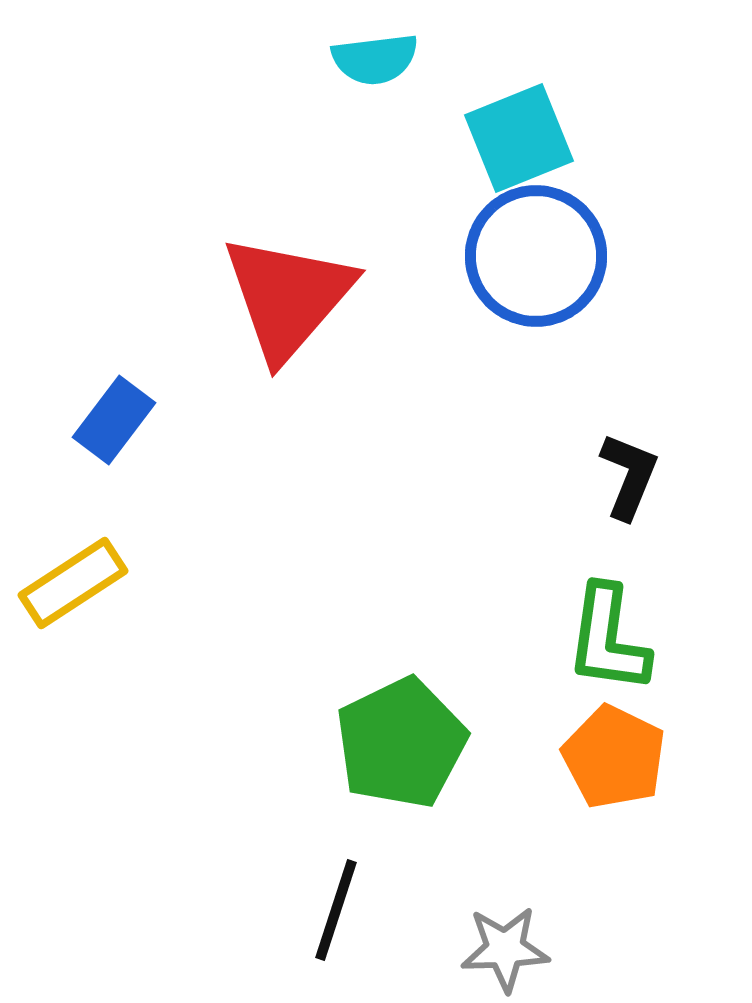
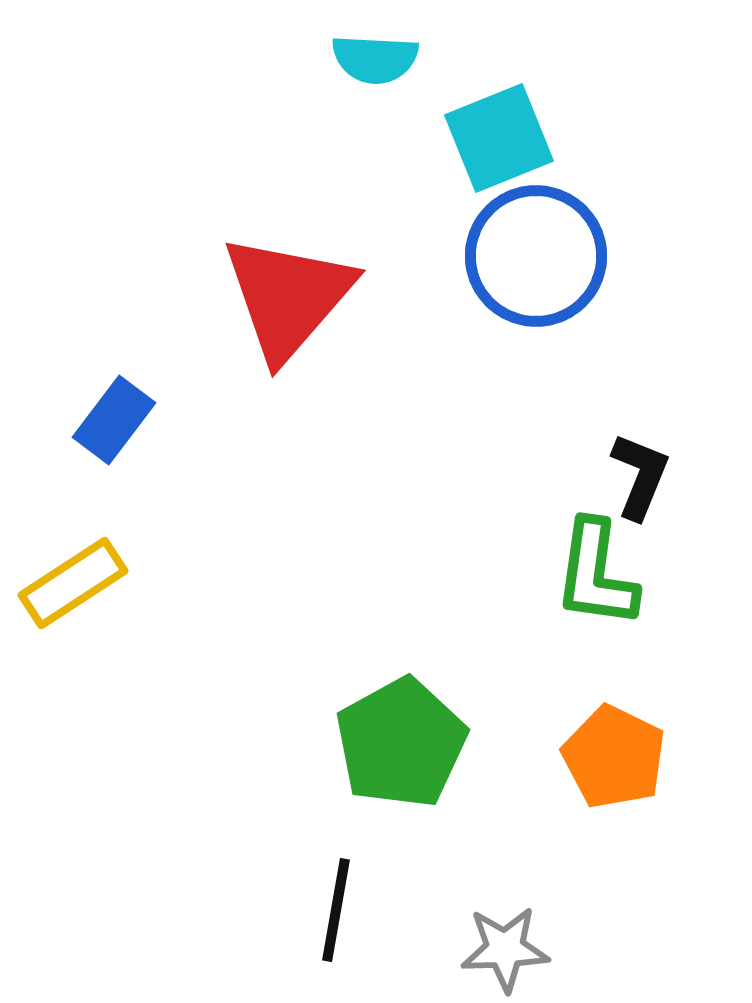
cyan semicircle: rotated 10 degrees clockwise
cyan square: moved 20 px left
black L-shape: moved 11 px right
green L-shape: moved 12 px left, 65 px up
green pentagon: rotated 3 degrees counterclockwise
black line: rotated 8 degrees counterclockwise
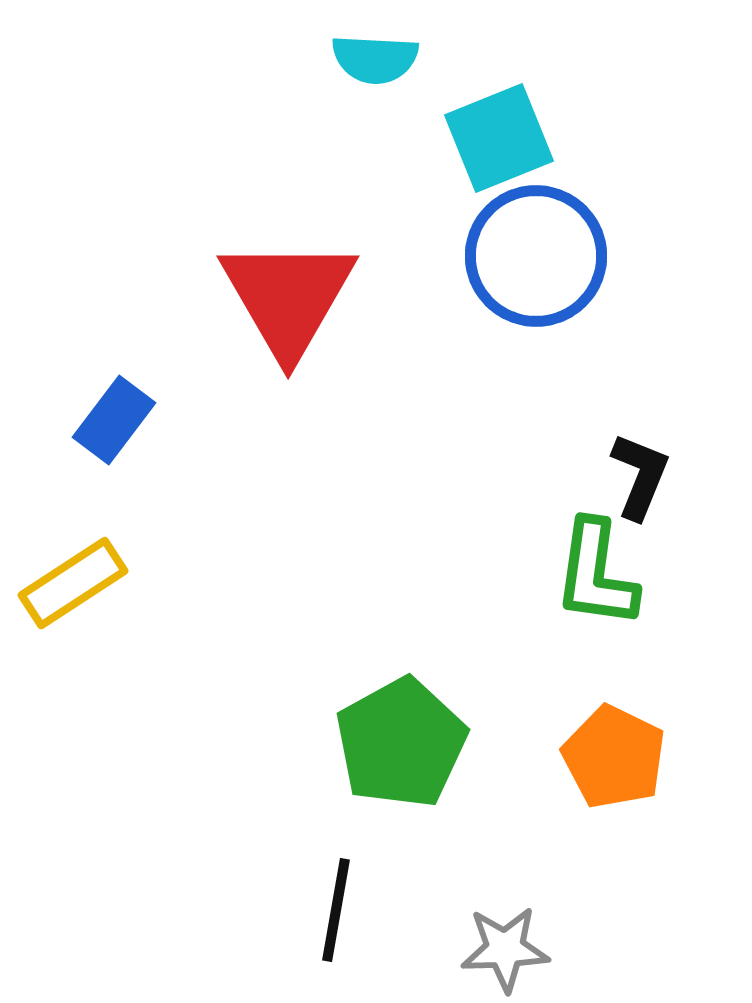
red triangle: rotated 11 degrees counterclockwise
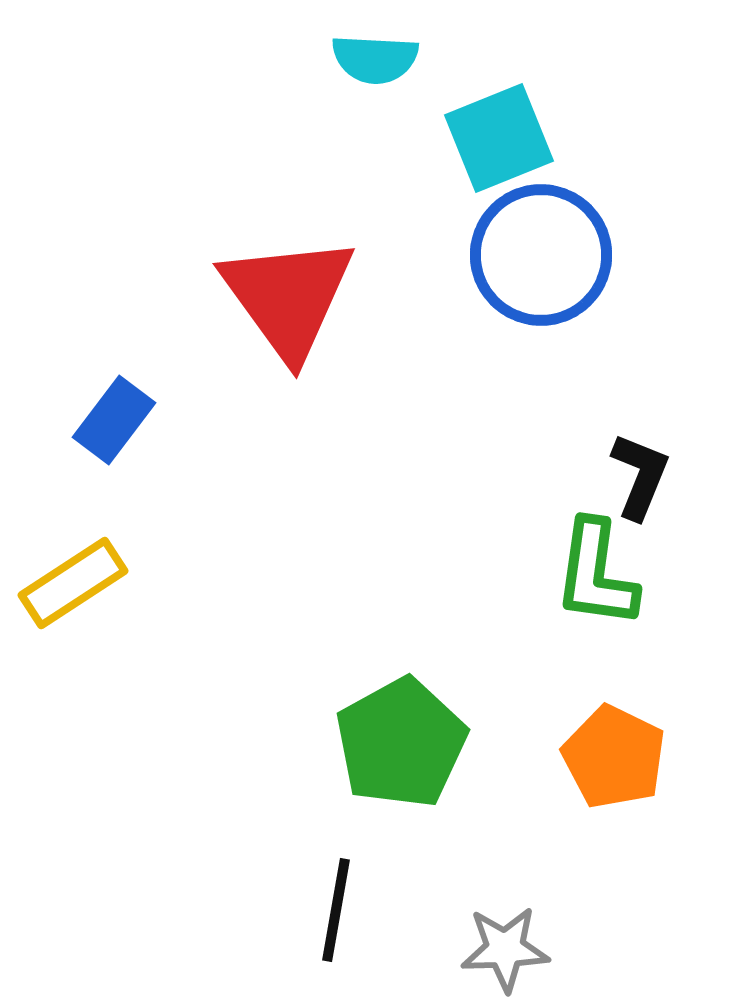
blue circle: moved 5 px right, 1 px up
red triangle: rotated 6 degrees counterclockwise
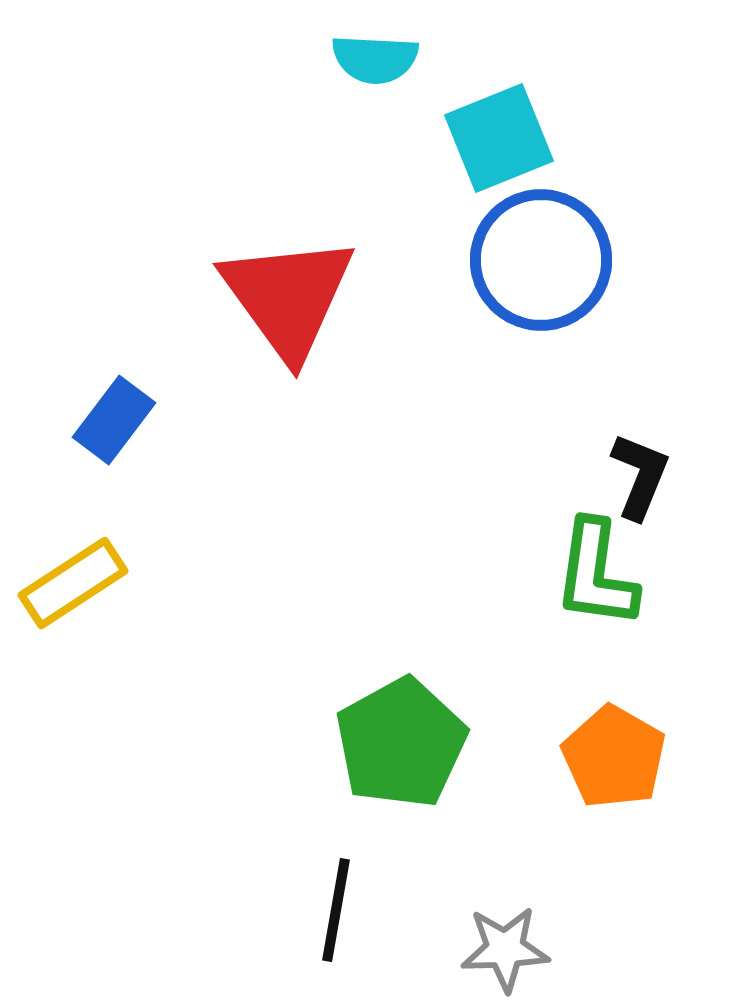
blue circle: moved 5 px down
orange pentagon: rotated 4 degrees clockwise
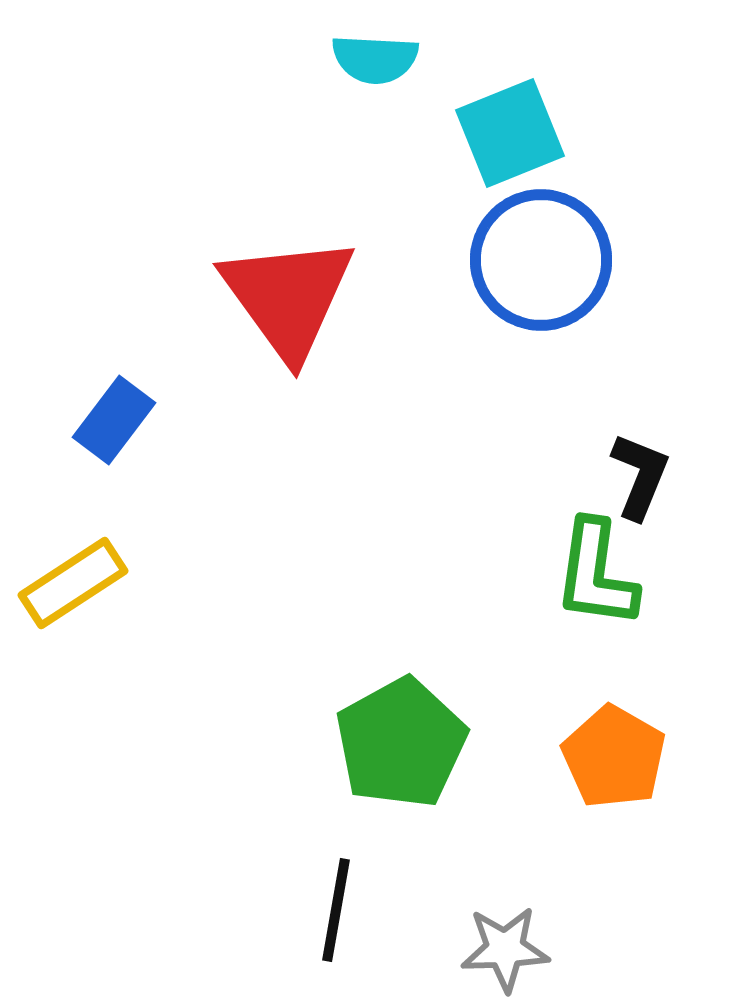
cyan square: moved 11 px right, 5 px up
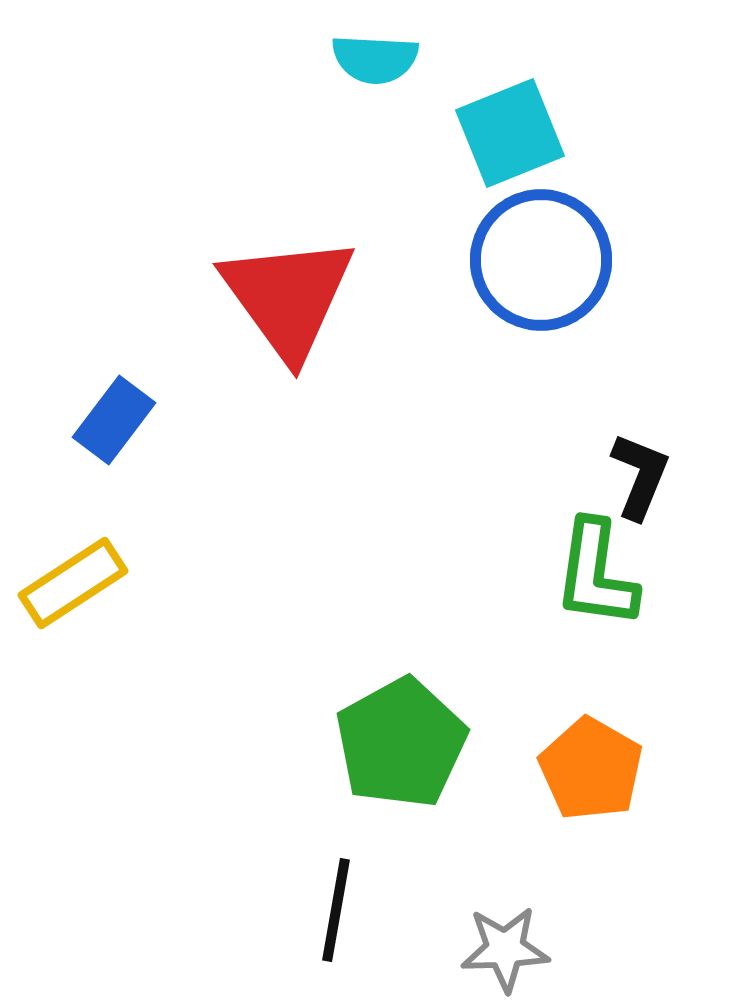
orange pentagon: moved 23 px left, 12 px down
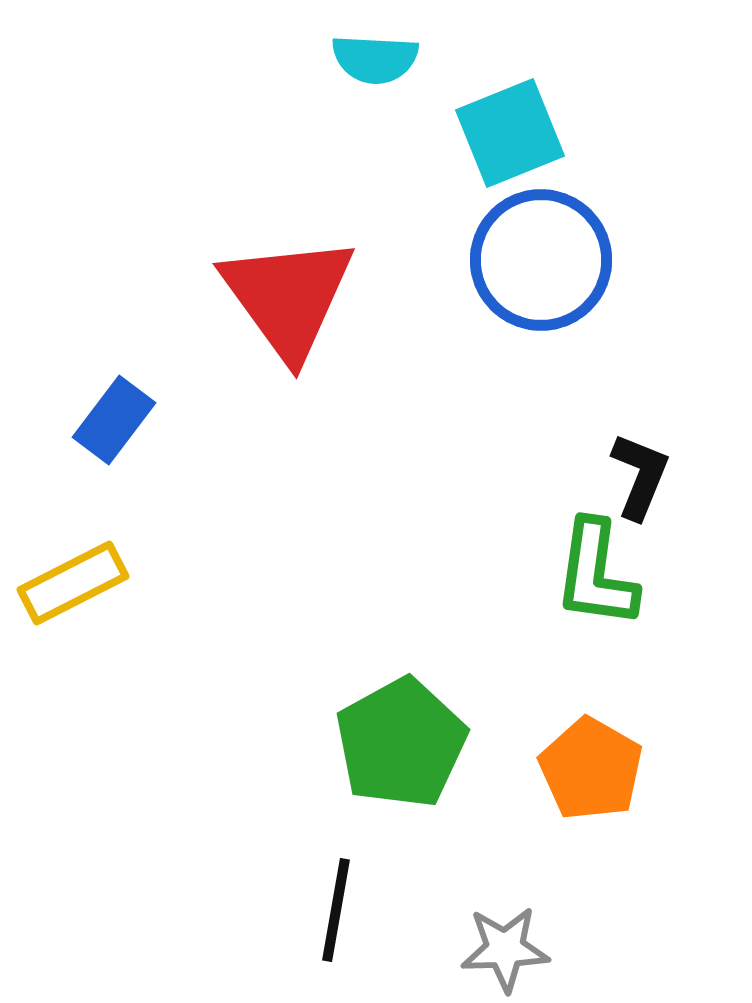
yellow rectangle: rotated 6 degrees clockwise
